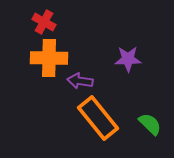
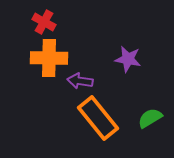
purple star: rotated 12 degrees clockwise
green semicircle: moved 6 px up; rotated 75 degrees counterclockwise
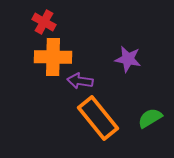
orange cross: moved 4 px right, 1 px up
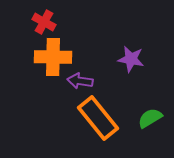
purple star: moved 3 px right
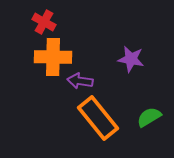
green semicircle: moved 1 px left, 1 px up
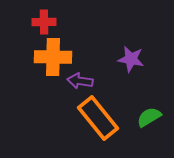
red cross: rotated 30 degrees counterclockwise
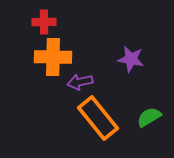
purple arrow: moved 1 px down; rotated 20 degrees counterclockwise
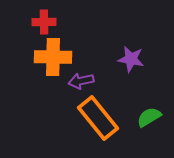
purple arrow: moved 1 px right, 1 px up
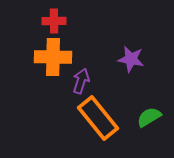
red cross: moved 10 px right, 1 px up
purple arrow: rotated 120 degrees clockwise
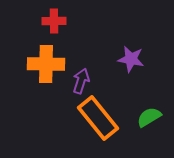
orange cross: moved 7 px left, 7 px down
